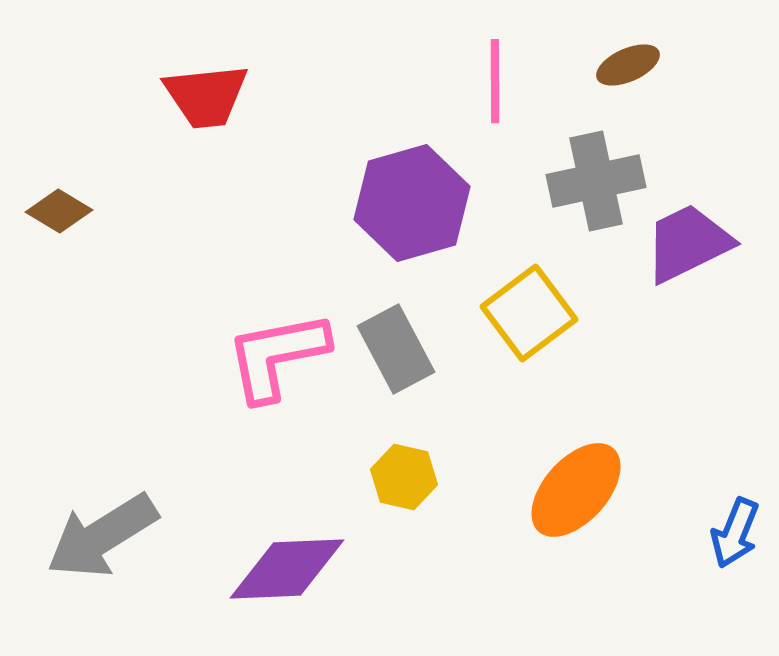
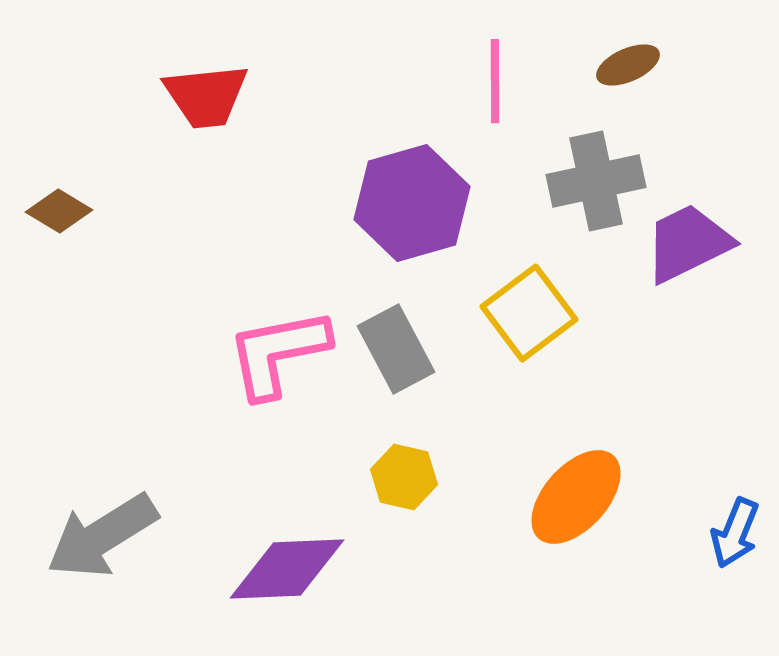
pink L-shape: moved 1 px right, 3 px up
orange ellipse: moved 7 px down
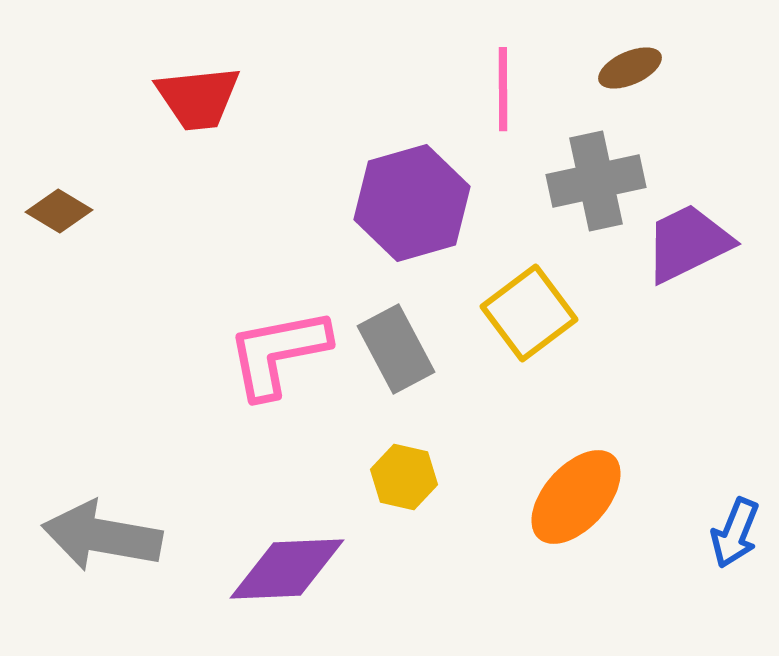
brown ellipse: moved 2 px right, 3 px down
pink line: moved 8 px right, 8 px down
red trapezoid: moved 8 px left, 2 px down
gray arrow: rotated 42 degrees clockwise
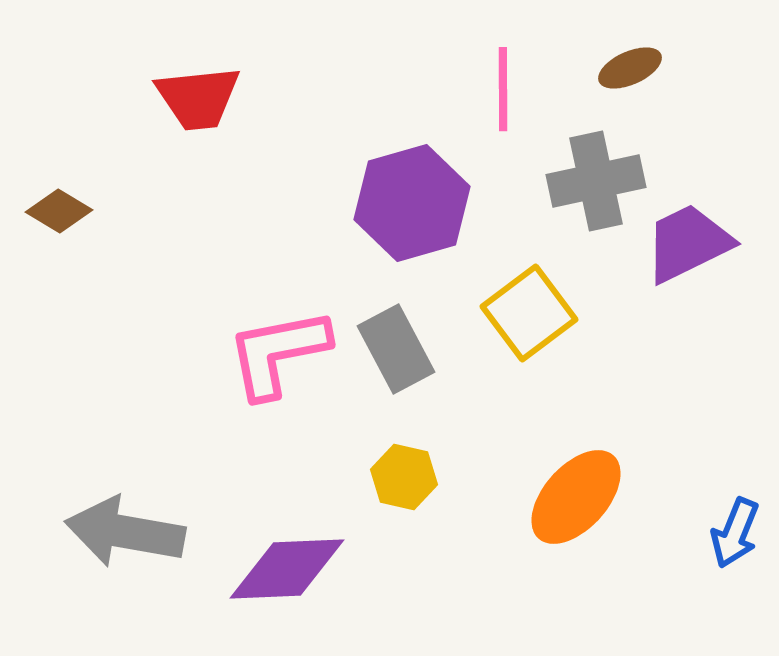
gray arrow: moved 23 px right, 4 px up
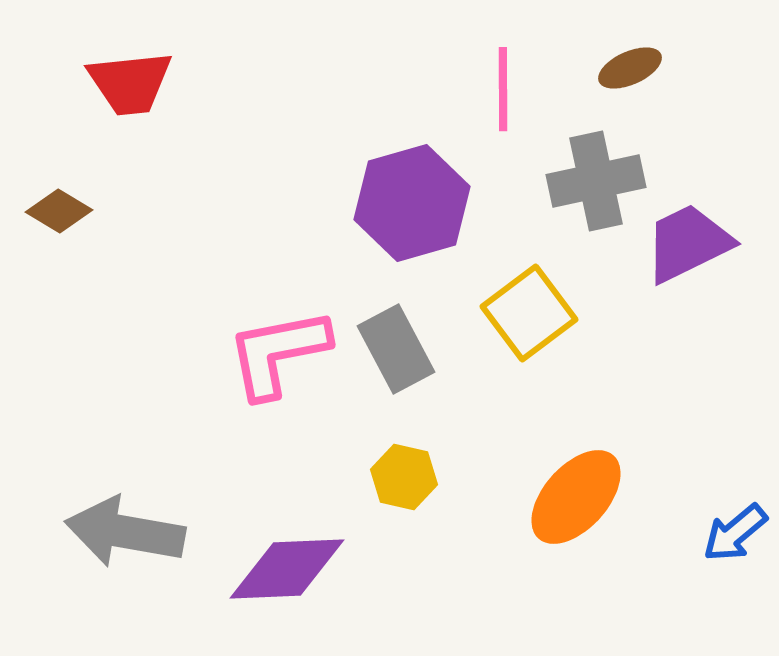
red trapezoid: moved 68 px left, 15 px up
blue arrow: rotated 28 degrees clockwise
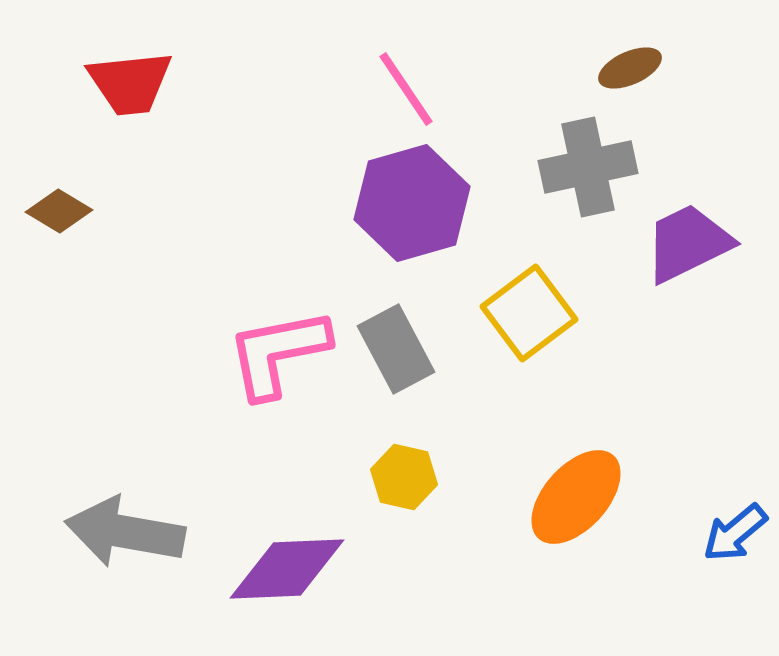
pink line: moved 97 px left; rotated 34 degrees counterclockwise
gray cross: moved 8 px left, 14 px up
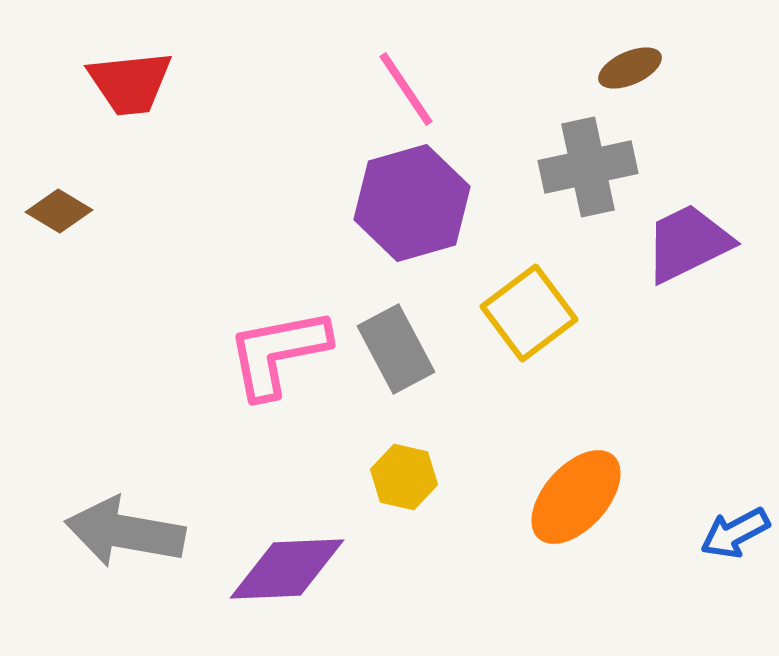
blue arrow: rotated 12 degrees clockwise
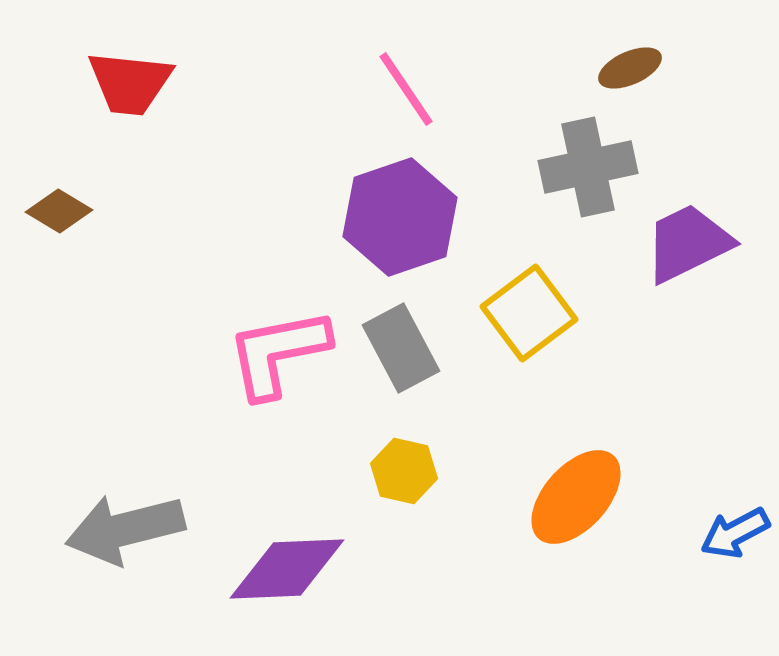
red trapezoid: rotated 12 degrees clockwise
purple hexagon: moved 12 px left, 14 px down; rotated 3 degrees counterclockwise
gray rectangle: moved 5 px right, 1 px up
yellow hexagon: moved 6 px up
gray arrow: moved 3 px up; rotated 24 degrees counterclockwise
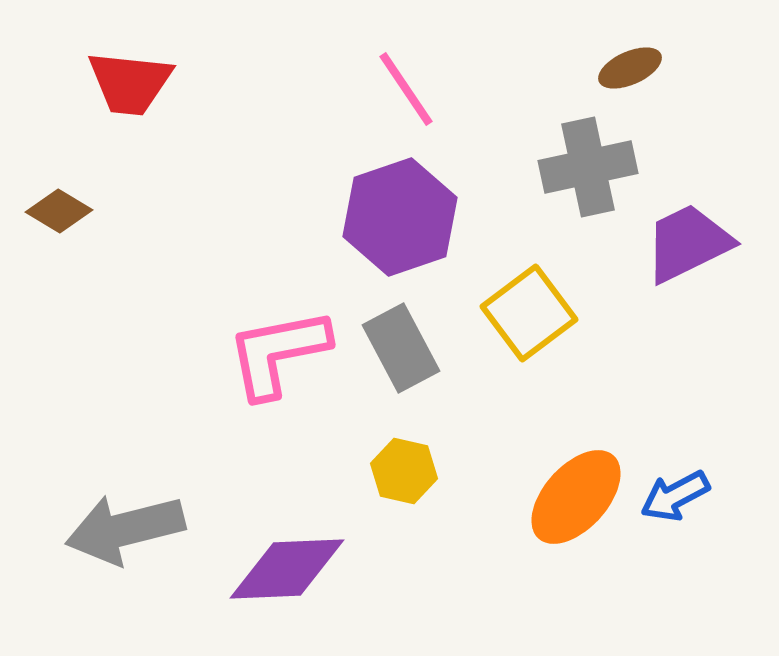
blue arrow: moved 60 px left, 37 px up
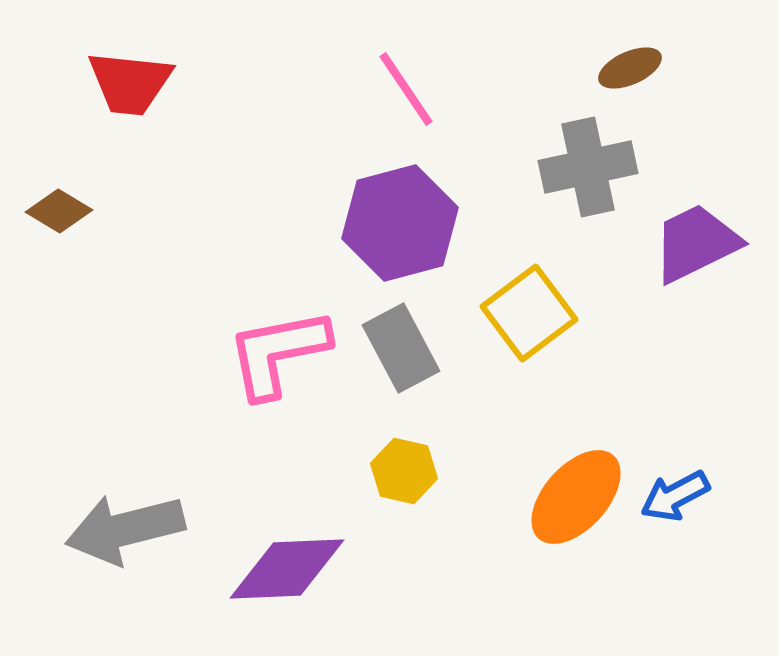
purple hexagon: moved 6 px down; rotated 4 degrees clockwise
purple trapezoid: moved 8 px right
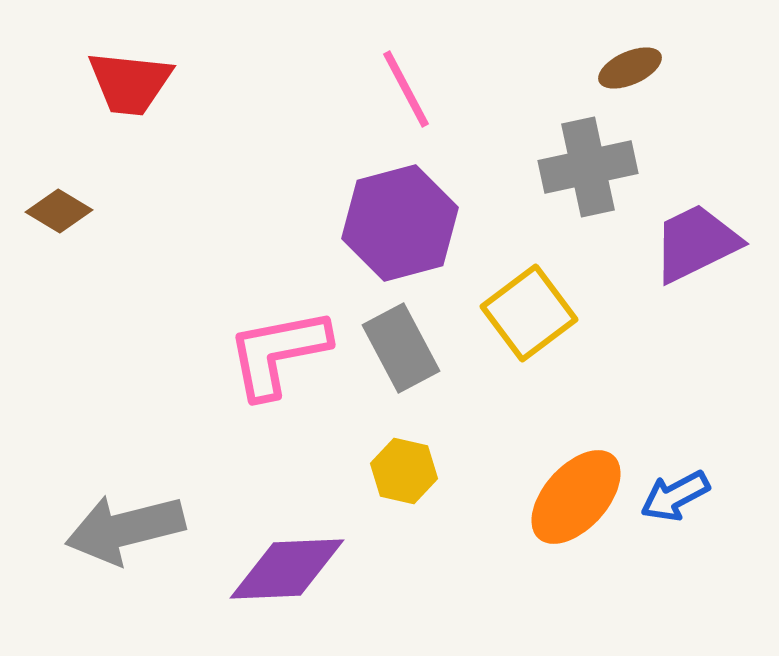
pink line: rotated 6 degrees clockwise
